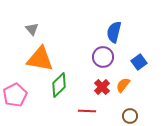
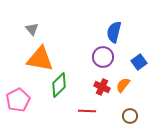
red cross: rotated 21 degrees counterclockwise
pink pentagon: moved 3 px right, 5 px down
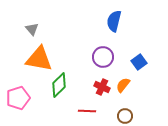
blue semicircle: moved 11 px up
orange triangle: moved 1 px left
pink pentagon: moved 2 px up; rotated 10 degrees clockwise
brown circle: moved 5 px left
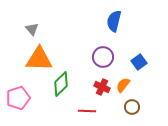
orange triangle: rotated 8 degrees counterclockwise
green diamond: moved 2 px right, 1 px up
brown circle: moved 7 px right, 9 px up
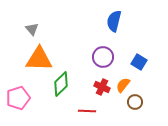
blue square: rotated 21 degrees counterclockwise
brown circle: moved 3 px right, 5 px up
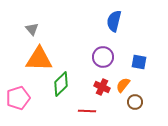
blue square: rotated 21 degrees counterclockwise
